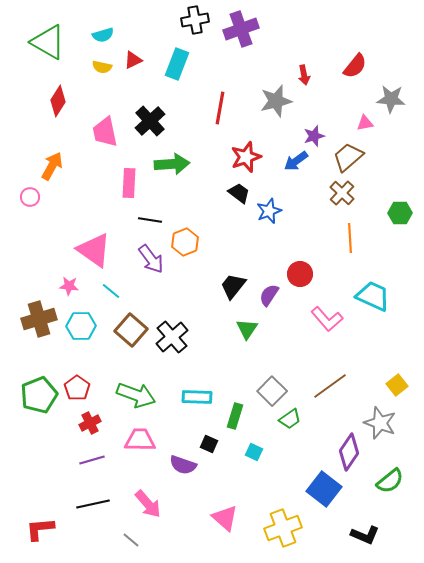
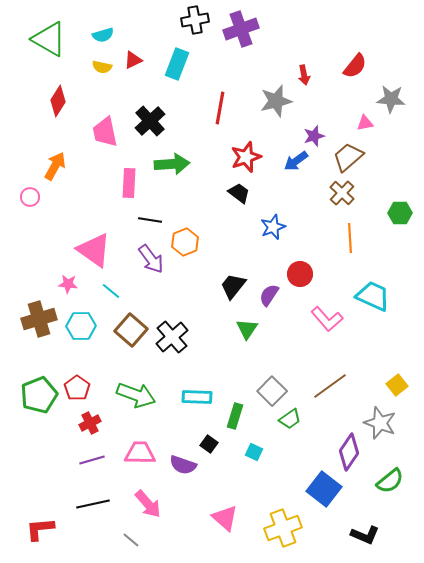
green triangle at (48, 42): moved 1 px right, 3 px up
orange arrow at (52, 166): moved 3 px right
blue star at (269, 211): moved 4 px right, 16 px down
pink star at (69, 286): moved 1 px left, 2 px up
pink trapezoid at (140, 440): moved 13 px down
black square at (209, 444): rotated 12 degrees clockwise
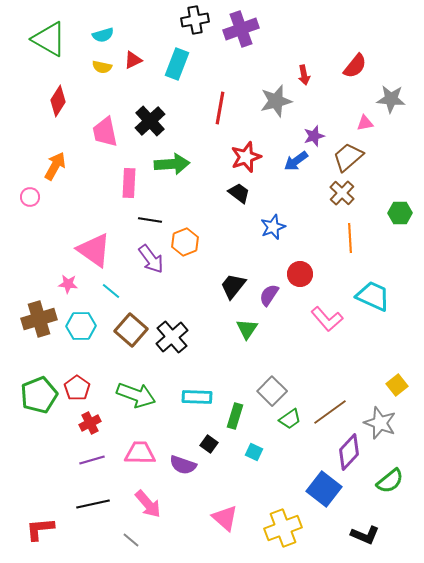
brown line at (330, 386): moved 26 px down
purple diamond at (349, 452): rotated 9 degrees clockwise
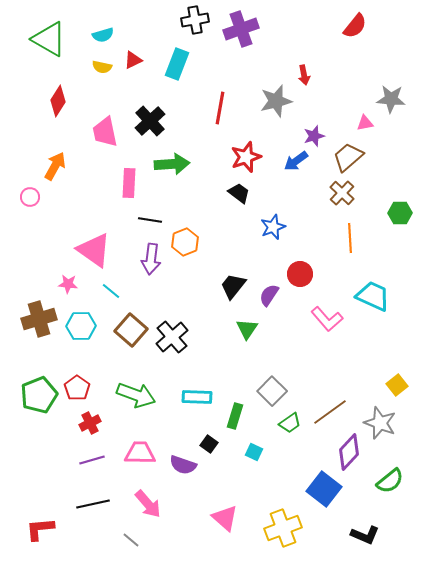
red semicircle at (355, 66): moved 40 px up
purple arrow at (151, 259): rotated 44 degrees clockwise
green trapezoid at (290, 419): moved 4 px down
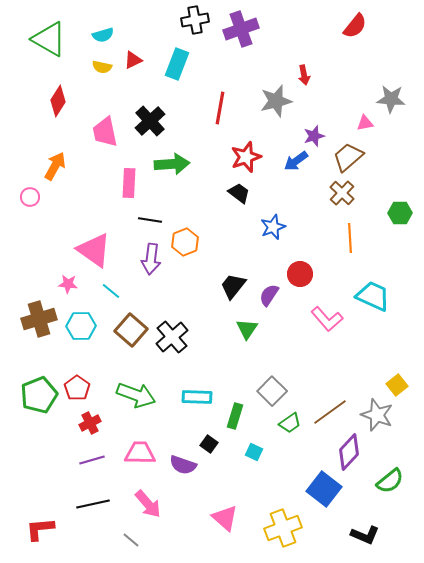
gray star at (380, 423): moved 3 px left, 8 px up
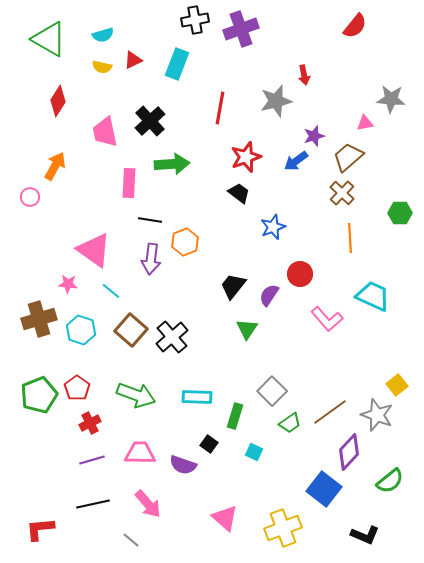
cyan hexagon at (81, 326): moved 4 px down; rotated 20 degrees clockwise
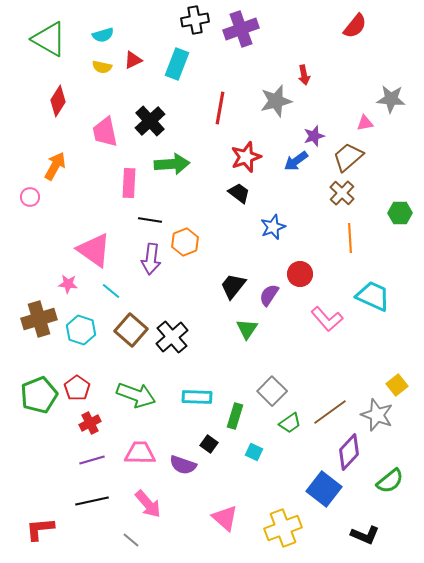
black line at (93, 504): moved 1 px left, 3 px up
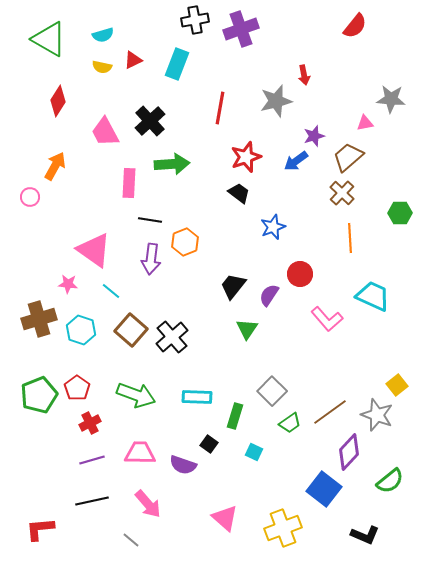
pink trapezoid at (105, 132): rotated 16 degrees counterclockwise
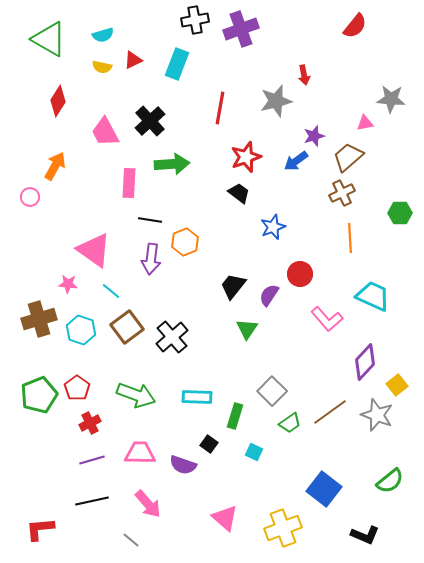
brown cross at (342, 193): rotated 20 degrees clockwise
brown square at (131, 330): moved 4 px left, 3 px up; rotated 12 degrees clockwise
purple diamond at (349, 452): moved 16 px right, 90 px up
